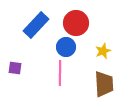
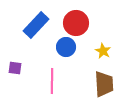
yellow star: rotated 21 degrees counterclockwise
pink line: moved 8 px left, 8 px down
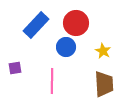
purple square: rotated 16 degrees counterclockwise
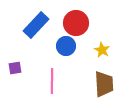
blue circle: moved 1 px up
yellow star: moved 1 px left, 1 px up
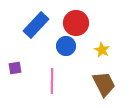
brown trapezoid: rotated 24 degrees counterclockwise
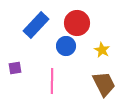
red circle: moved 1 px right
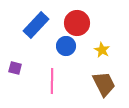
purple square: rotated 24 degrees clockwise
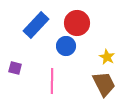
yellow star: moved 5 px right, 7 px down
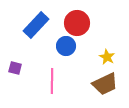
brown trapezoid: moved 1 px right; rotated 92 degrees clockwise
